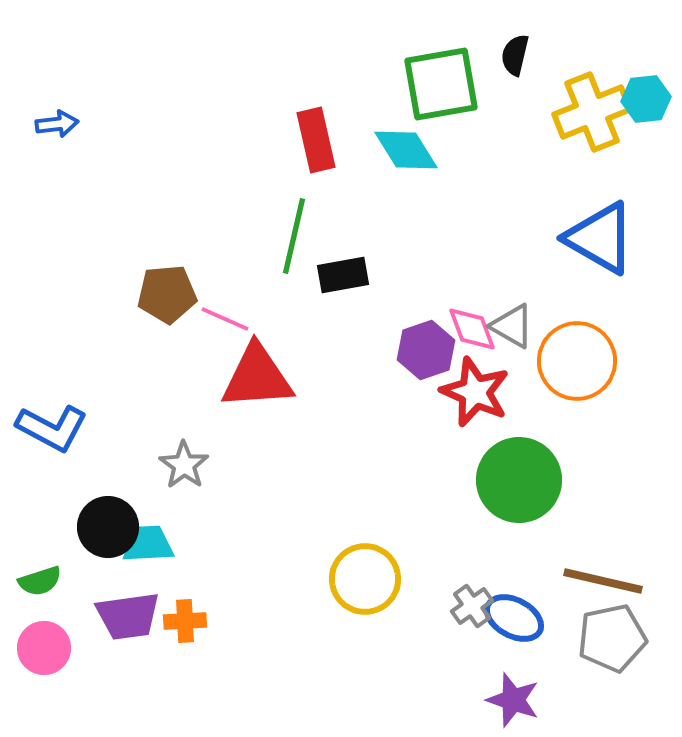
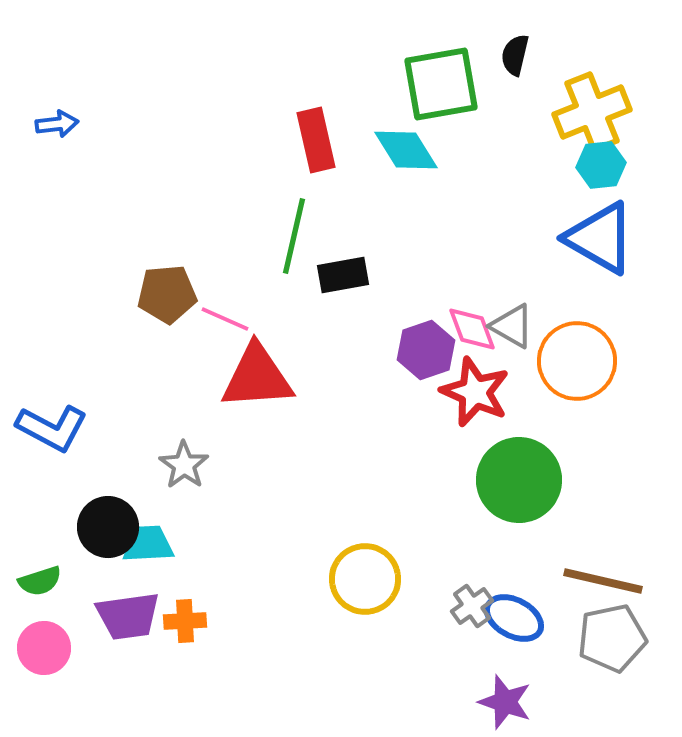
cyan hexagon: moved 45 px left, 66 px down
purple star: moved 8 px left, 2 px down
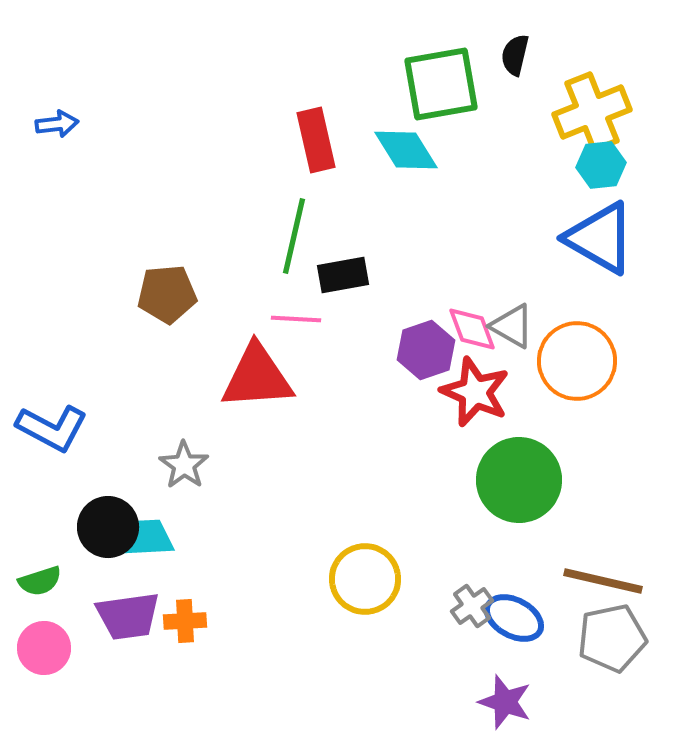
pink line: moved 71 px right; rotated 21 degrees counterclockwise
cyan trapezoid: moved 6 px up
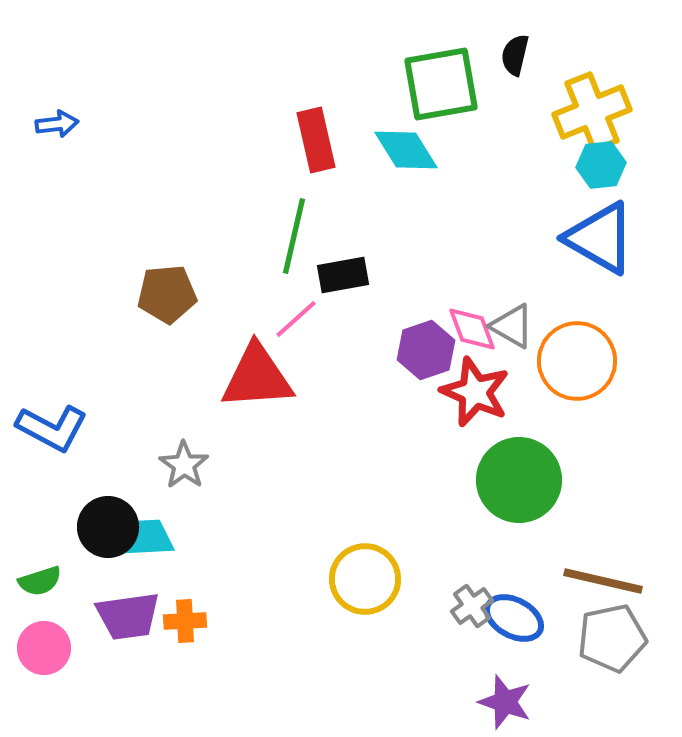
pink line: rotated 45 degrees counterclockwise
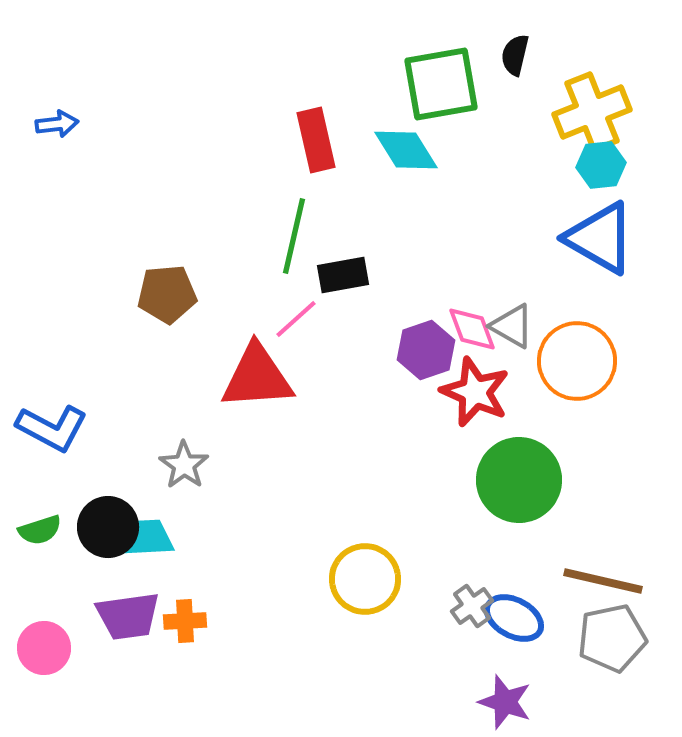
green semicircle: moved 51 px up
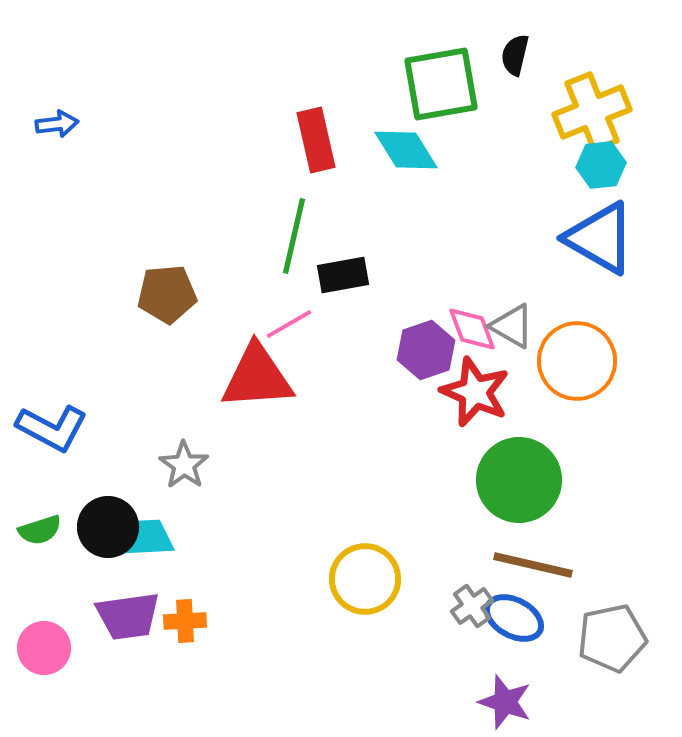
pink line: moved 7 px left, 5 px down; rotated 12 degrees clockwise
brown line: moved 70 px left, 16 px up
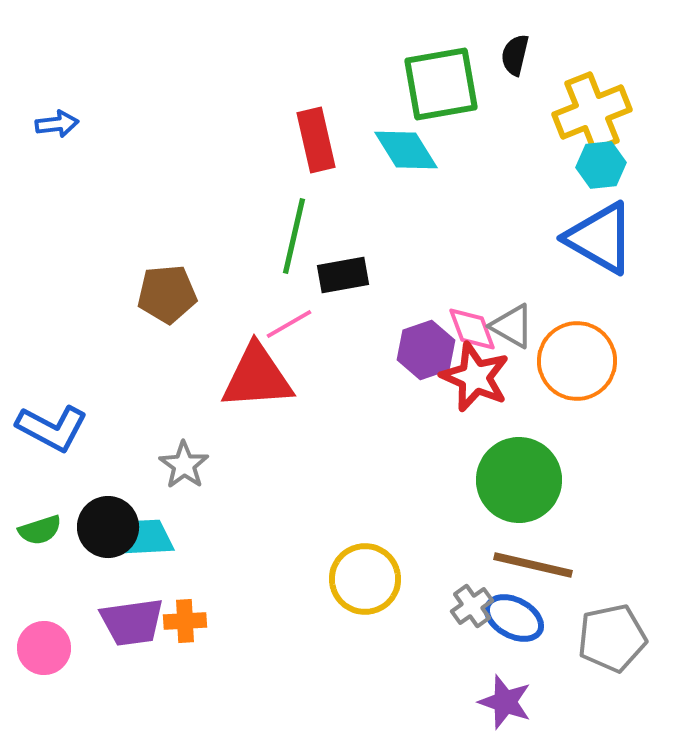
red star: moved 15 px up
purple trapezoid: moved 4 px right, 6 px down
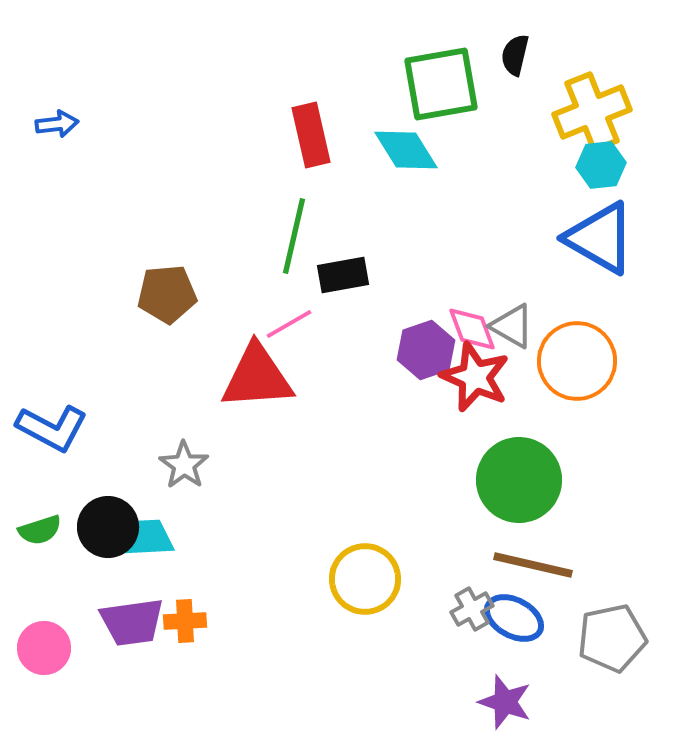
red rectangle: moved 5 px left, 5 px up
gray cross: moved 3 px down; rotated 6 degrees clockwise
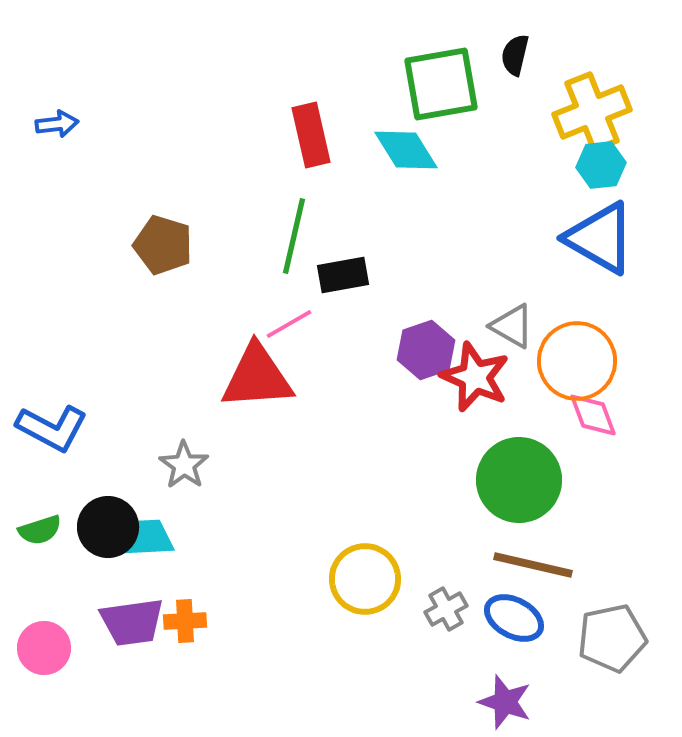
brown pentagon: moved 4 px left, 49 px up; rotated 22 degrees clockwise
pink diamond: moved 121 px right, 86 px down
gray cross: moved 26 px left
